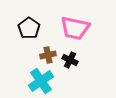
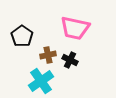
black pentagon: moved 7 px left, 8 px down
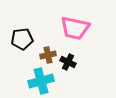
black pentagon: moved 3 px down; rotated 30 degrees clockwise
black cross: moved 2 px left, 2 px down
cyan cross: rotated 20 degrees clockwise
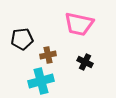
pink trapezoid: moved 4 px right, 4 px up
black cross: moved 17 px right
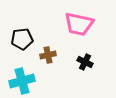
cyan cross: moved 19 px left
